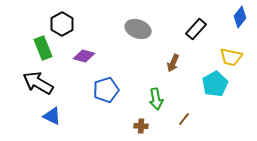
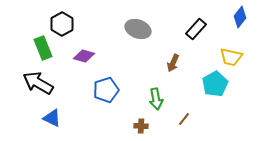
blue triangle: moved 2 px down
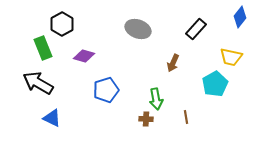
brown line: moved 2 px right, 2 px up; rotated 48 degrees counterclockwise
brown cross: moved 5 px right, 7 px up
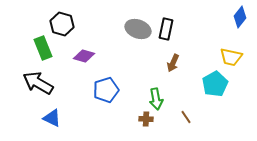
black hexagon: rotated 15 degrees counterclockwise
black rectangle: moved 30 px left; rotated 30 degrees counterclockwise
brown line: rotated 24 degrees counterclockwise
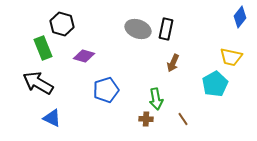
brown line: moved 3 px left, 2 px down
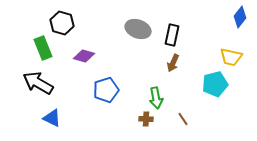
black hexagon: moved 1 px up
black rectangle: moved 6 px right, 6 px down
cyan pentagon: rotated 15 degrees clockwise
green arrow: moved 1 px up
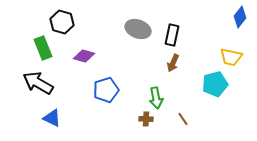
black hexagon: moved 1 px up
